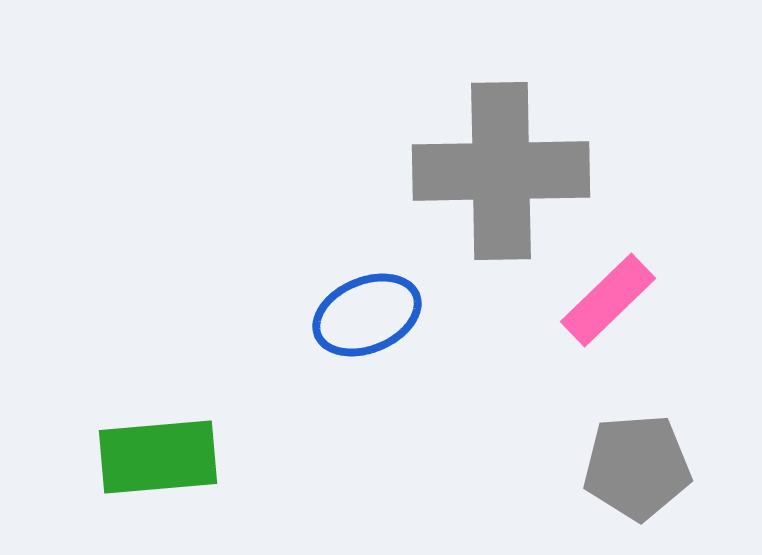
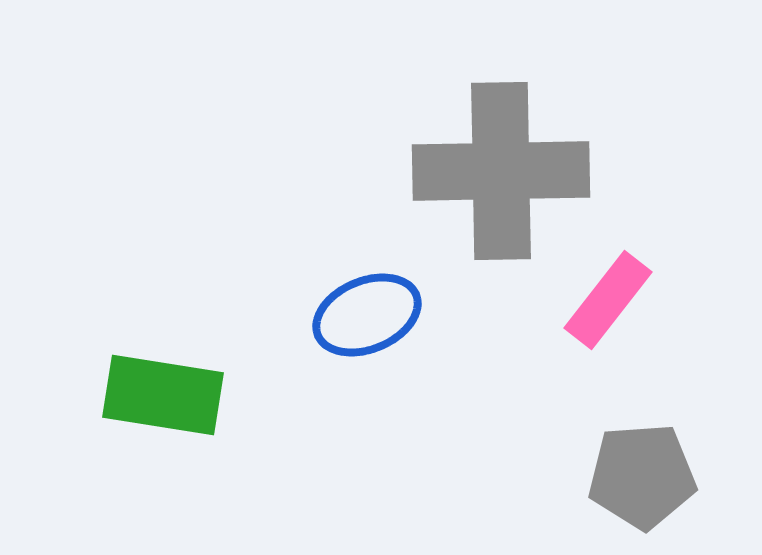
pink rectangle: rotated 8 degrees counterclockwise
green rectangle: moved 5 px right, 62 px up; rotated 14 degrees clockwise
gray pentagon: moved 5 px right, 9 px down
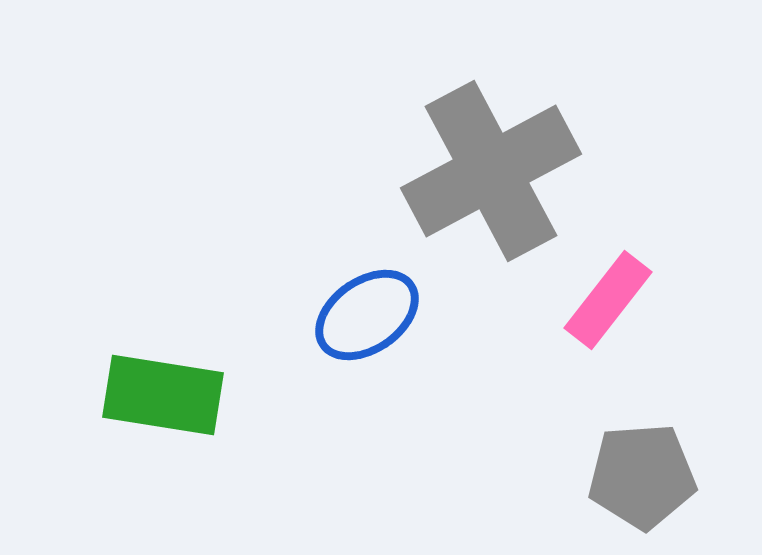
gray cross: moved 10 px left; rotated 27 degrees counterclockwise
blue ellipse: rotated 12 degrees counterclockwise
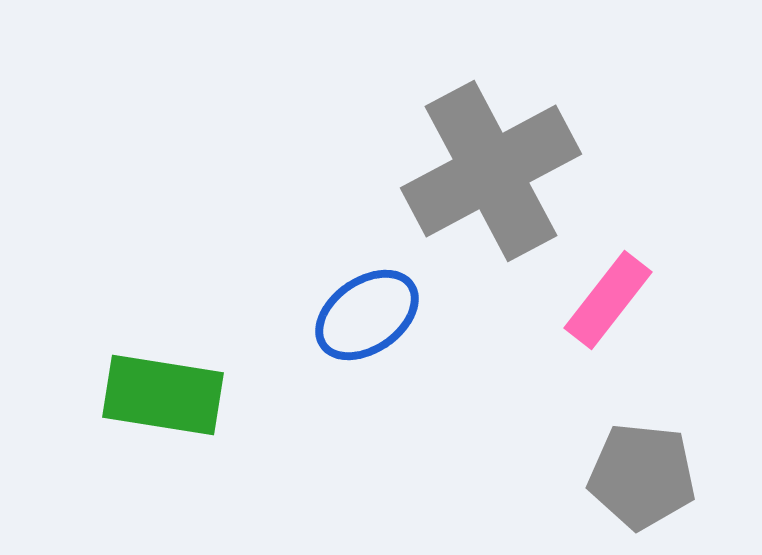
gray pentagon: rotated 10 degrees clockwise
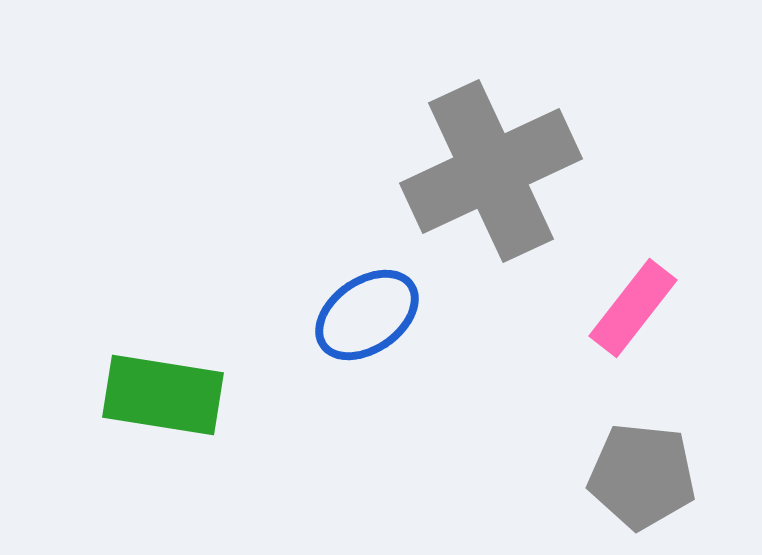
gray cross: rotated 3 degrees clockwise
pink rectangle: moved 25 px right, 8 px down
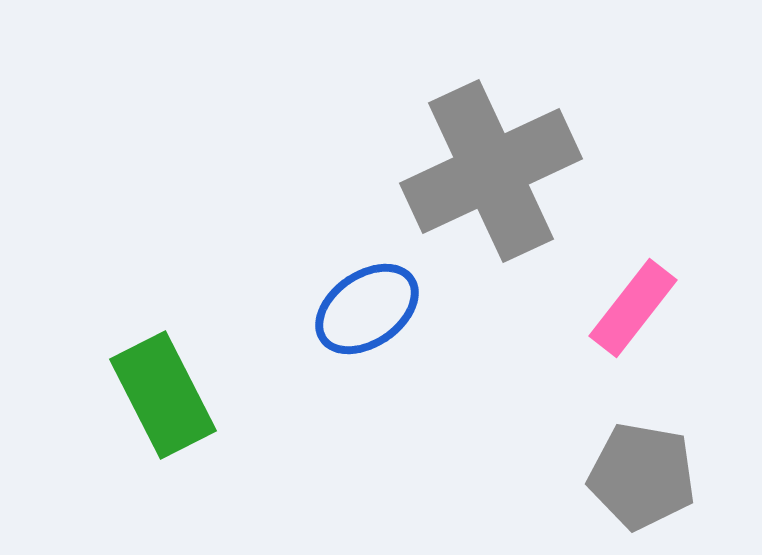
blue ellipse: moved 6 px up
green rectangle: rotated 54 degrees clockwise
gray pentagon: rotated 4 degrees clockwise
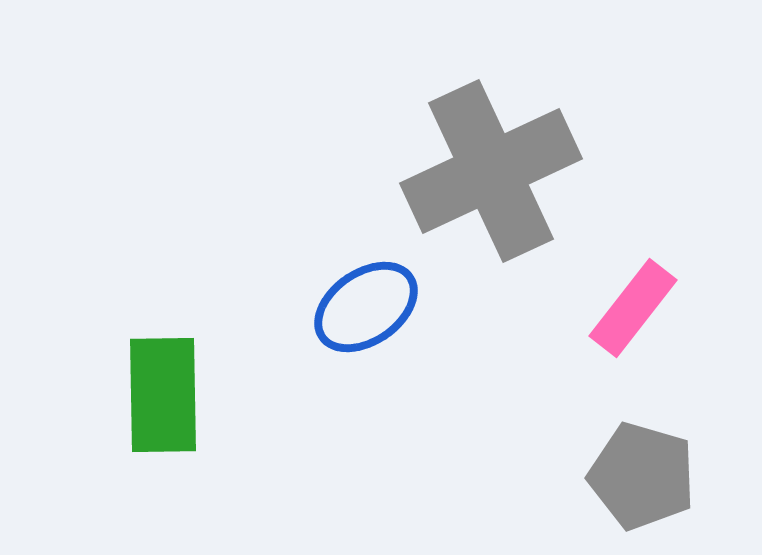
blue ellipse: moved 1 px left, 2 px up
green rectangle: rotated 26 degrees clockwise
gray pentagon: rotated 6 degrees clockwise
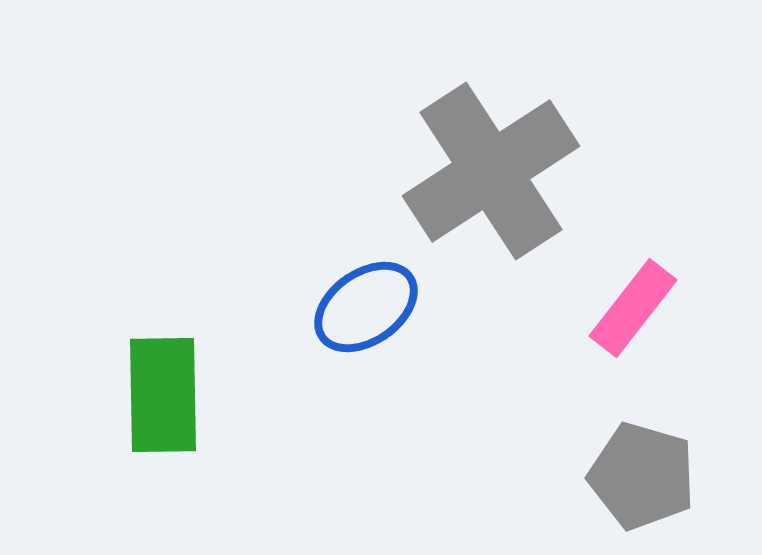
gray cross: rotated 8 degrees counterclockwise
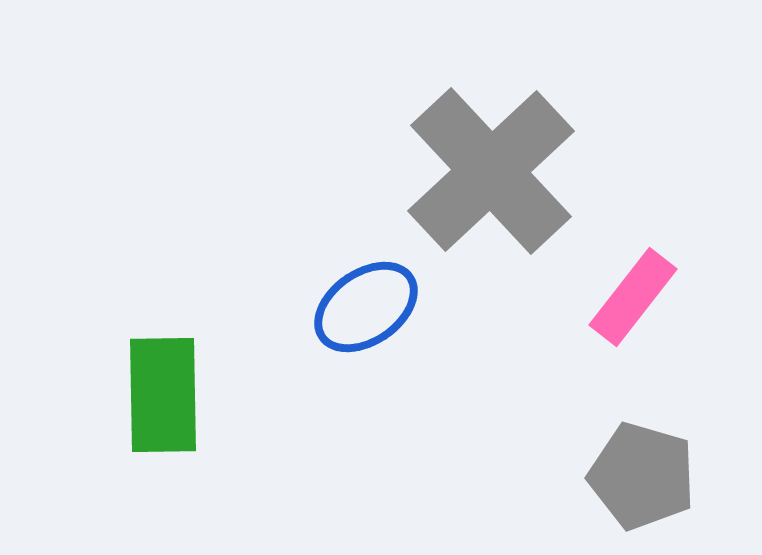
gray cross: rotated 10 degrees counterclockwise
pink rectangle: moved 11 px up
